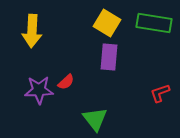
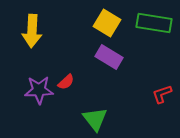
purple rectangle: rotated 64 degrees counterclockwise
red L-shape: moved 2 px right, 1 px down
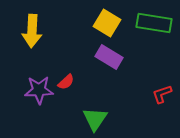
green triangle: rotated 12 degrees clockwise
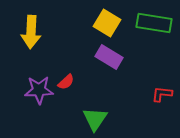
yellow arrow: moved 1 px left, 1 px down
red L-shape: rotated 25 degrees clockwise
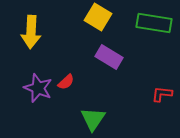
yellow square: moved 9 px left, 6 px up
purple star: moved 1 px left, 2 px up; rotated 24 degrees clockwise
green triangle: moved 2 px left
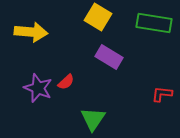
yellow arrow: rotated 88 degrees counterclockwise
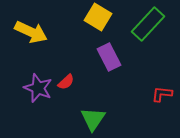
green rectangle: moved 6 px left, 1 px down; rotated 56 degrees counterclockwise
yellow arrow: rotated 20 degrees clockwise
purple rectangle: rotated 32 degrees clockwise
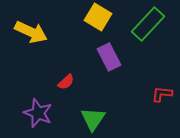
purple star: moved 25 px down
